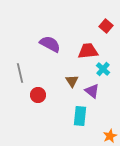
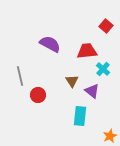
red trapezoid: moved 1 px left
gray line: moved 3 px down
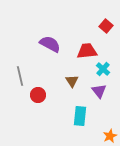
purple triangle: moved 7 px right; rotated 14 degrees clockwise
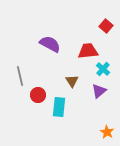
red trapezoid: moved 1 px right
purple triangle: rotated 28 degrees clockwise
cyan rectangle: moved 21 px left, 9 px up
orange star: moved 3 px left, 4 px up; rotated 16 degrees counterclockwise
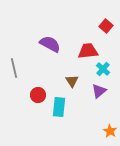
gray line: moved 6 px left, 8 px up
orange star: moved 3 px right, 1 px up
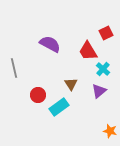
red square: moved 7 px down; rotated 24 degrees clockwise
red trapezoid: rotated 115 degrees counterclockwise
brown triangle: moved 1 px left, 3 px down
cyan rectangle: rotated 48 degrees clockwise
orange star: rotated 16 degrees counterclockwise
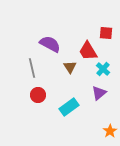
red square: rotated 32 degrees clockwise
gray line: moved 18 px right
brown triangle: moved 1 px left, 17 px up
purple triangle: moved 2 px down
cyan rectangle: moved 10 px right
orange star: rotated 24 degrees clockwise
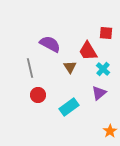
gray line: moved 2 px left
